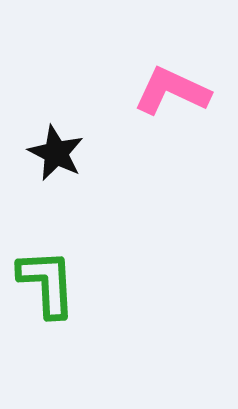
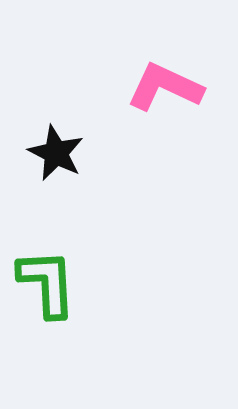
pink L-shape: moved 7 px left, 4 px up
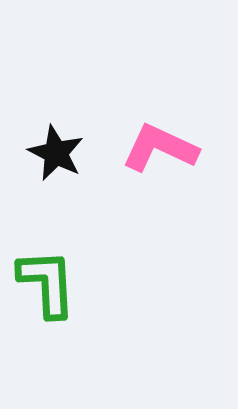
pink L-shape: moved 5 px left, 61 px down
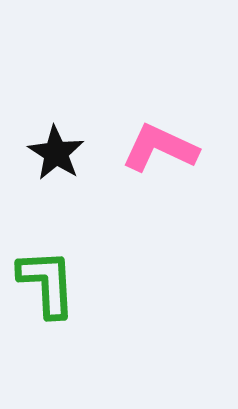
black star: rotated 6 degrees clockwise
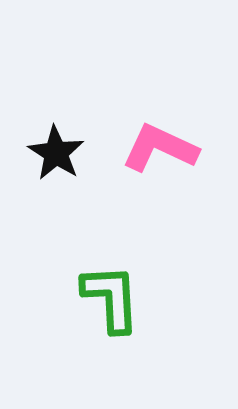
green L-shape: moved 64 px right, 15 px down
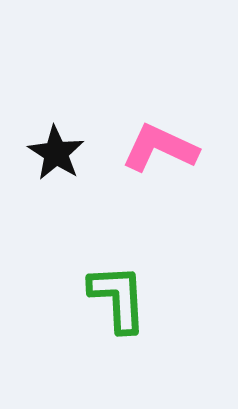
green L-shape: moved 7 px right
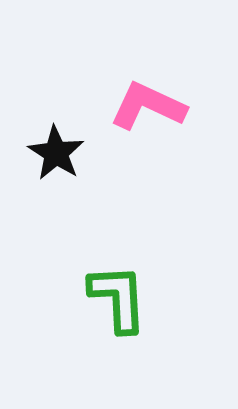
pink L-shape: moved 12 px left, 42 px up
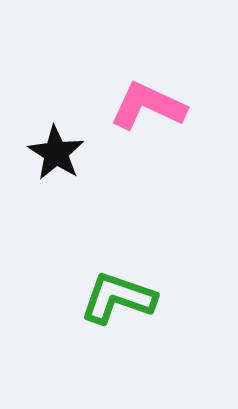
green L-shape: rotated 68 degrees counterclockwise
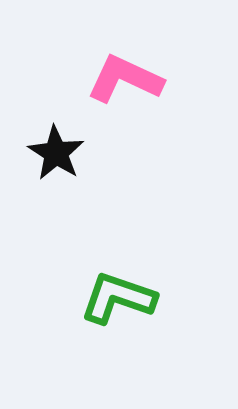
pink L-shape: moved 23 px left, 27 px up
